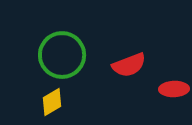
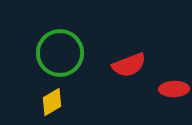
green circle: moved 2 px left, 2 px up
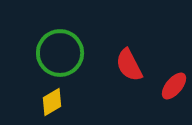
red semicircle: rotated 84 degrees clockwise
red ellipse: moved 3 px up; rotated 48 degrees counterclockwise
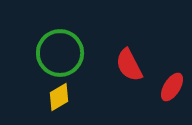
red ellipse: moved 2 px left, 1 px down; rotated 8 degrees counterclockwise
yellow diamond: moved 7 px right, 5 px up
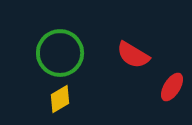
red semicircle: moved 4 px right, 10 px up; rotated 32 degrees counterclockwise
yellow diamond: moved 1 px right, 2 px down
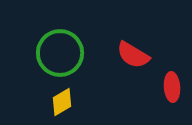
red ellipse: rotated 36 degrees counterclockwise
yellow diamond: moved 2 px right, 3 px down
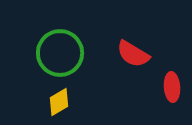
red semicircle: moved 1 px up
yellow diamond: moved 3 px left
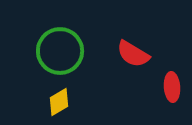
green circle: moved 2 px up
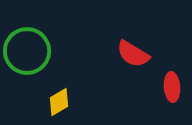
green circle: moved 33 px left
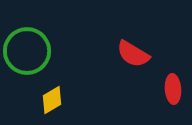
red ellipse: moved 1 px right, 2 px down
yellow diamond: moved 7 px left, 2 px up
